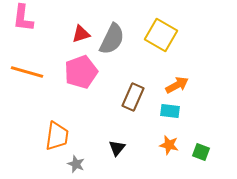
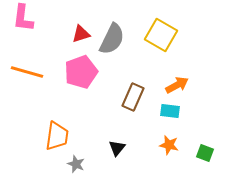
green square: moved 4 px right, 1 px down
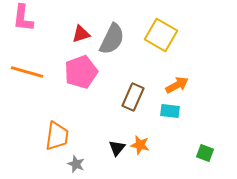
orange star: moved 29 px left
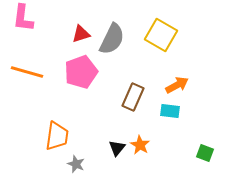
orange star: rotated 18 degrees clockwise
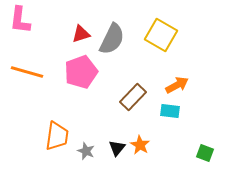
pink L-shape: moved 3 px left, 2 px down
brown rectangle: rotated 20 degrees clockwise
gray star: moved 10 px right, 13 px up
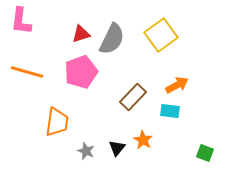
pink L-shape: moved 1 px right, 1 px down
yellow square: rotated 24 degrees clockwise
orange trapezoid: moved 14 px up
orange star: moved 3 px right, 5 px up
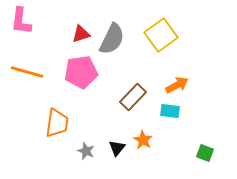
pink pentagon: rotated 12 degrees clockwise
orange trapezoid: moved 1 px down
